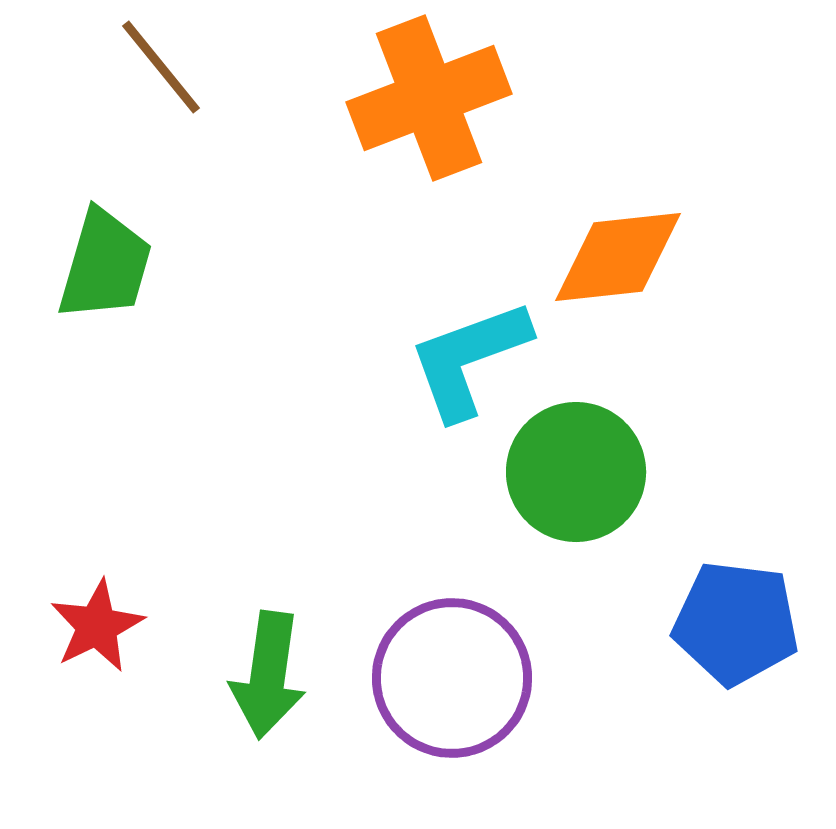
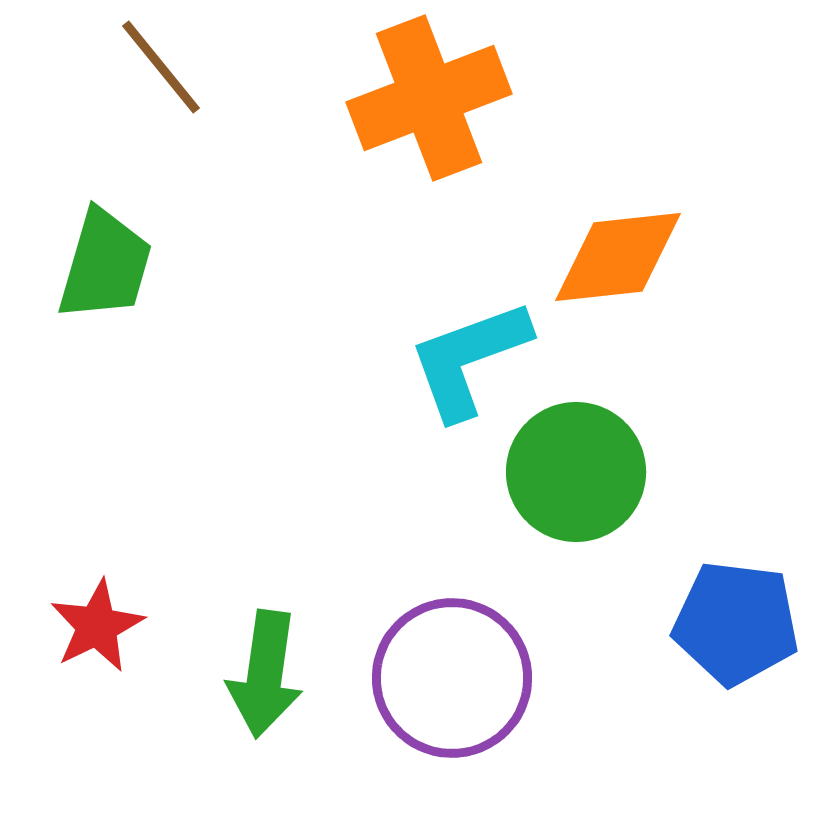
green arrow: moved 3 px left, 1 px up
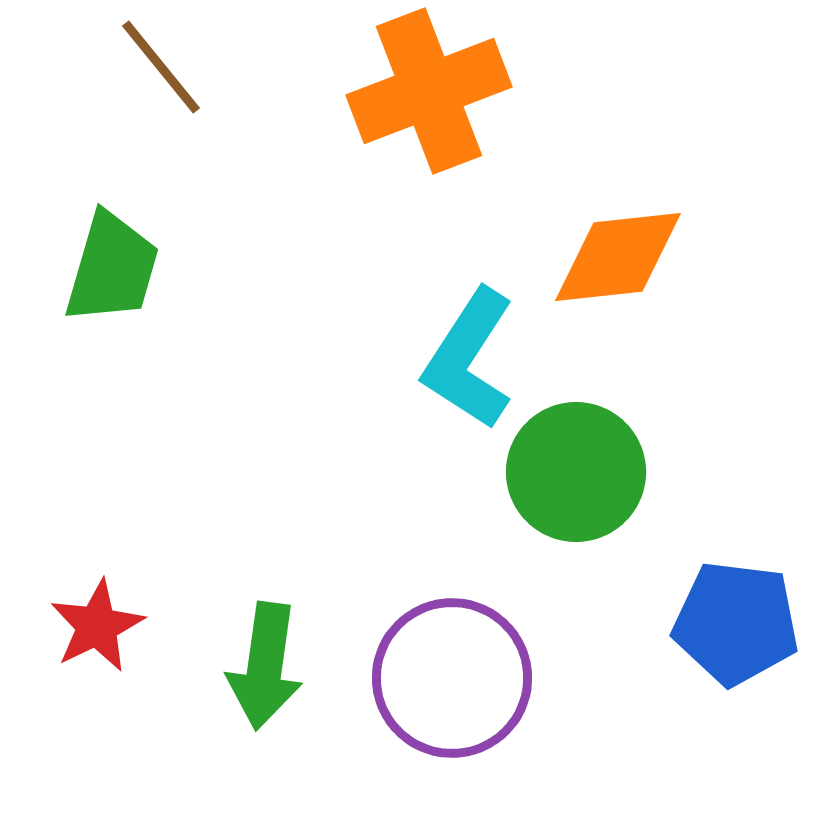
orange cross: moved 7 px up
green trapezoid: moved 7 px right, 3 px down
cyan L-shape: rotated 37 degrees counterclockwise
green arrow: moved 8 px up
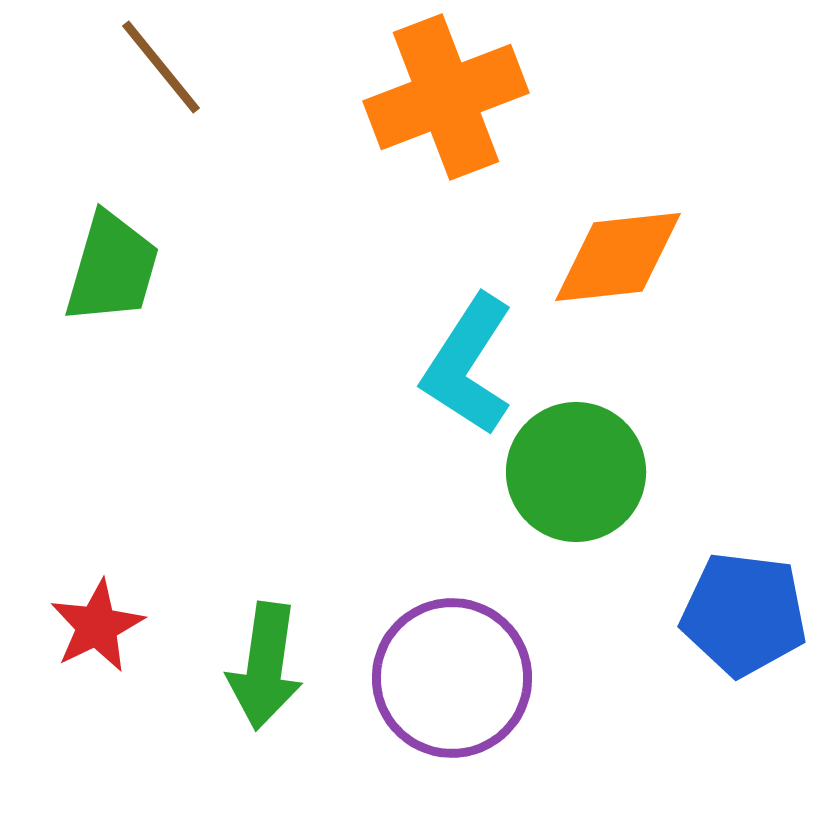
orange cross: moved 17 px right, 6 px down
cyan L-shape: moved 1 px left, 6 px down
blue pentagon: moved 8 px right, 9 px up
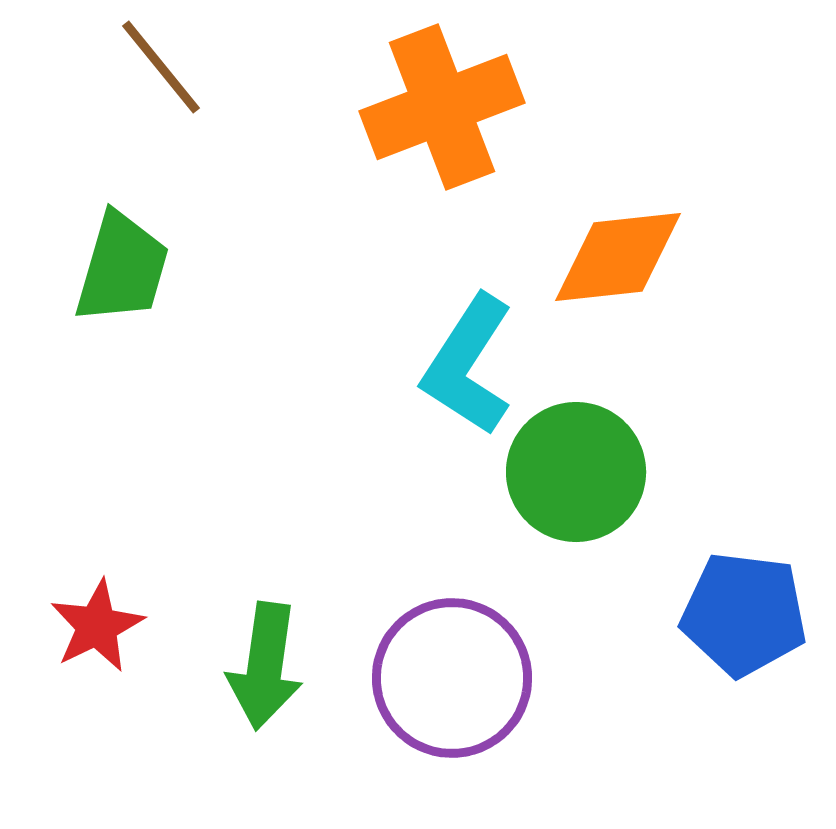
orange cross: moved 4 px left, 10 px down
green trapezoid: moved 10 px right
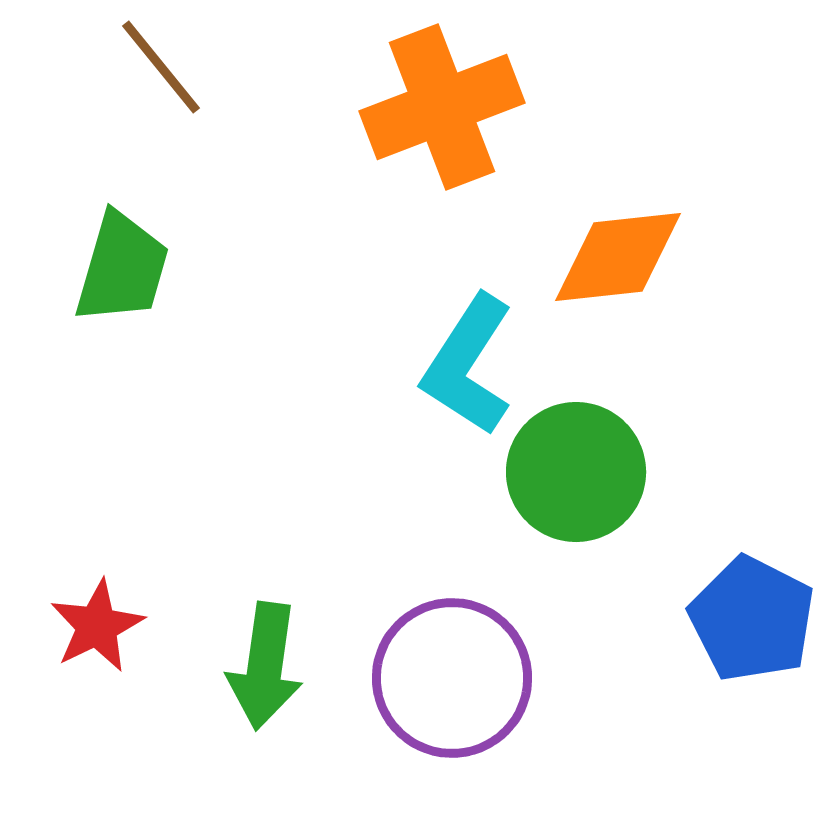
blue pentagon: moved 8 px right, 5 px down; rotated 20 degrees clockwise
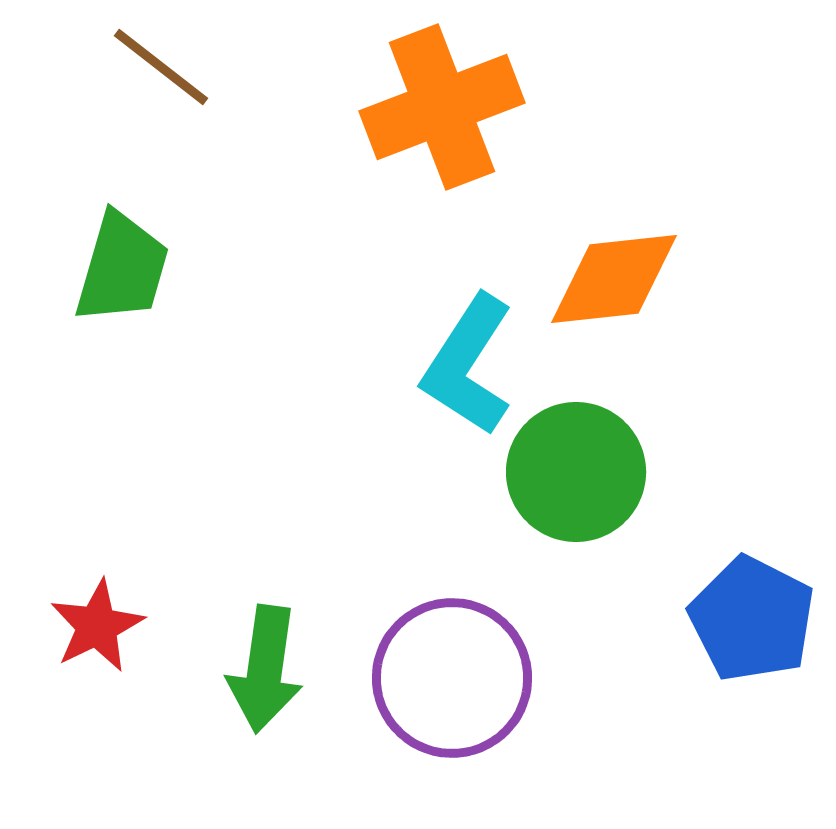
brown line: rotated 13 degrees counterclockwise
orange diamond: moved 4 px left, 22 px down
green arrow: moved 3 px down
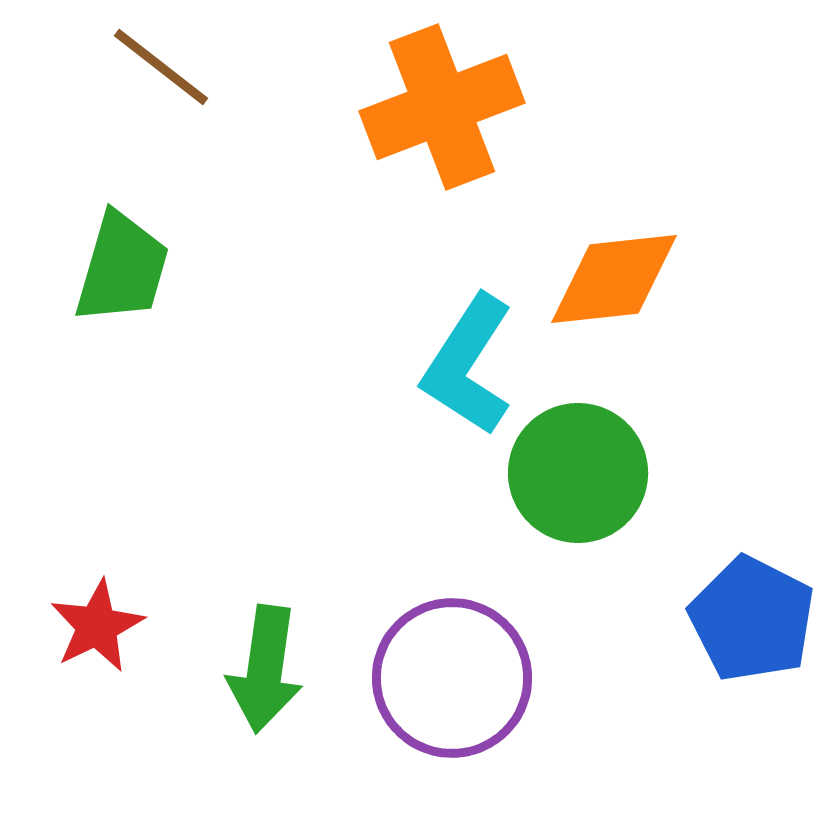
green circle: moved 2 px right, 1 px down
